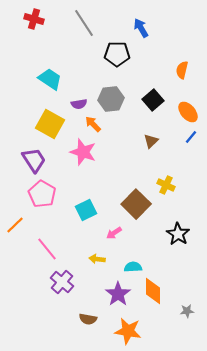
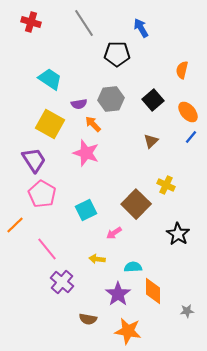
red cross: moved 3 px left, 3 px down
pink star: moved 3 px right, 1 px down
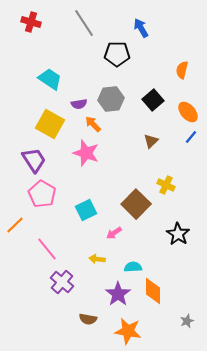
gray star: moved 10 px down; rotated 16 degrees counterclockwise
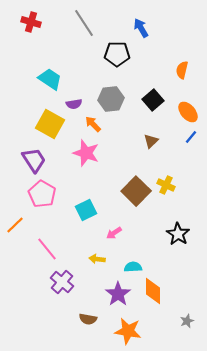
purple semicircle: moved 5 px left
brown square: moved 13 px up
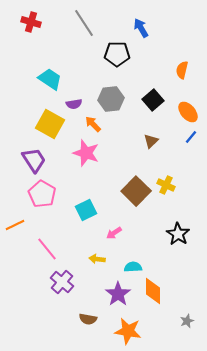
orange line: rotated 18 degrees clockwise
